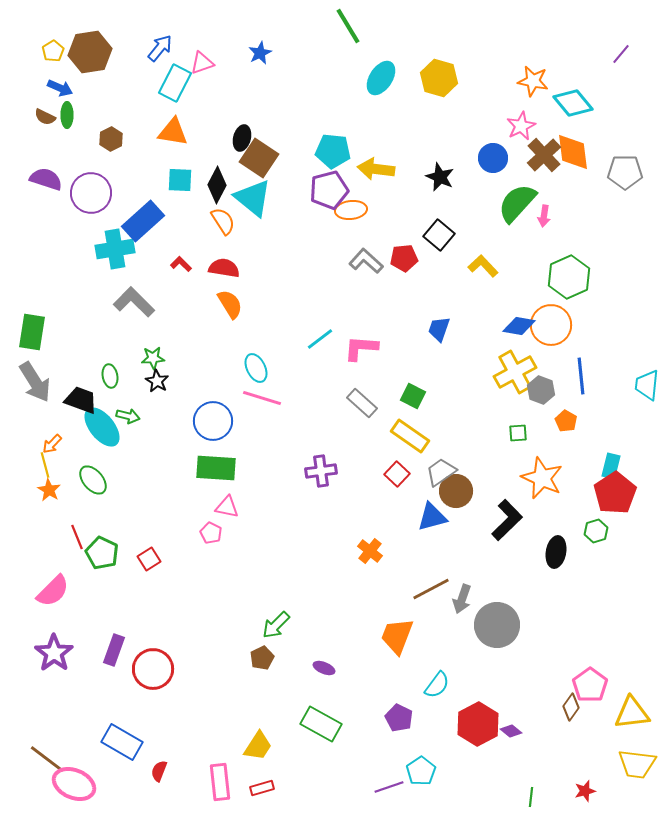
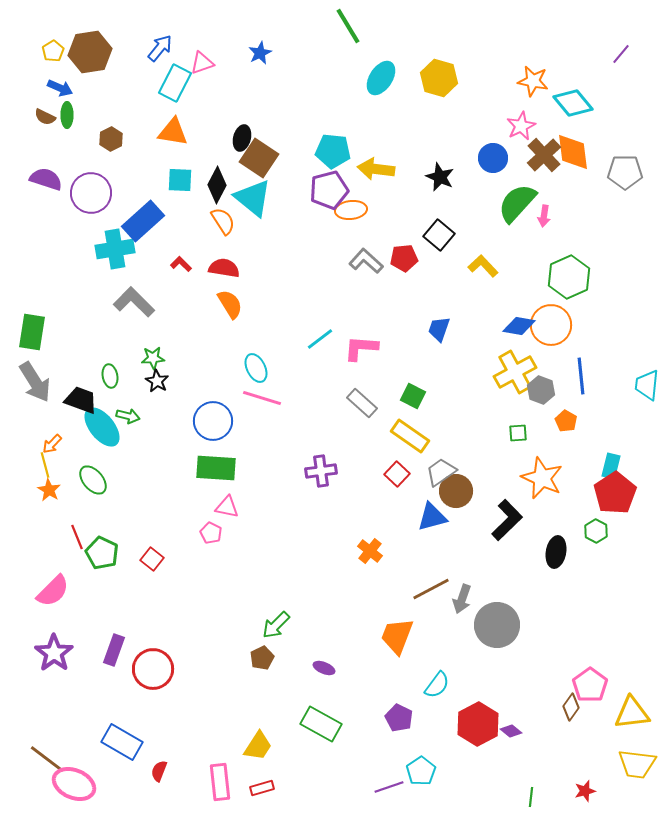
green hexagon at (596, 531): rotated 15 degrees counterclockwise
red square at (149, 559): moved 3 px right; rotated 20 degrees counterclockwise
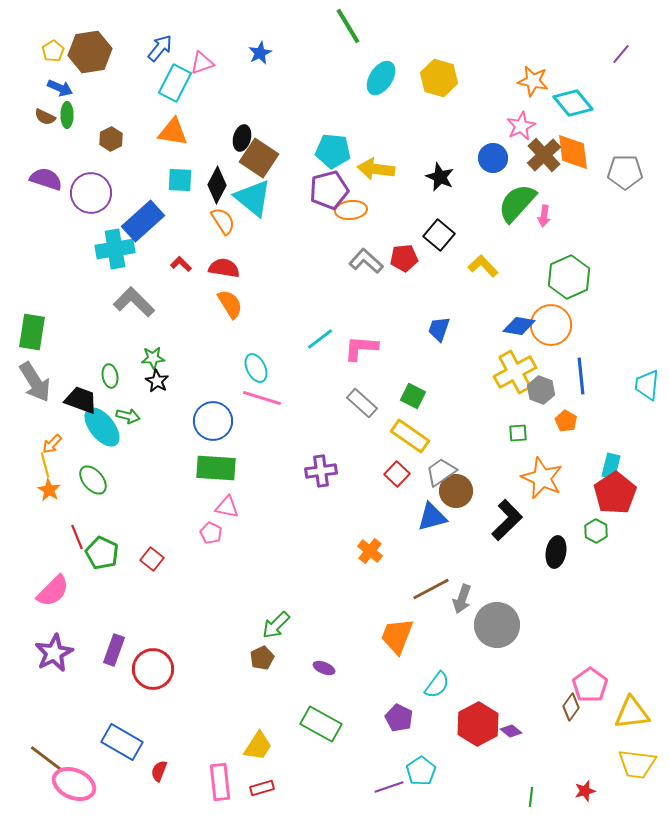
purple star at (54, 653): rotated 9 degrees clockwise
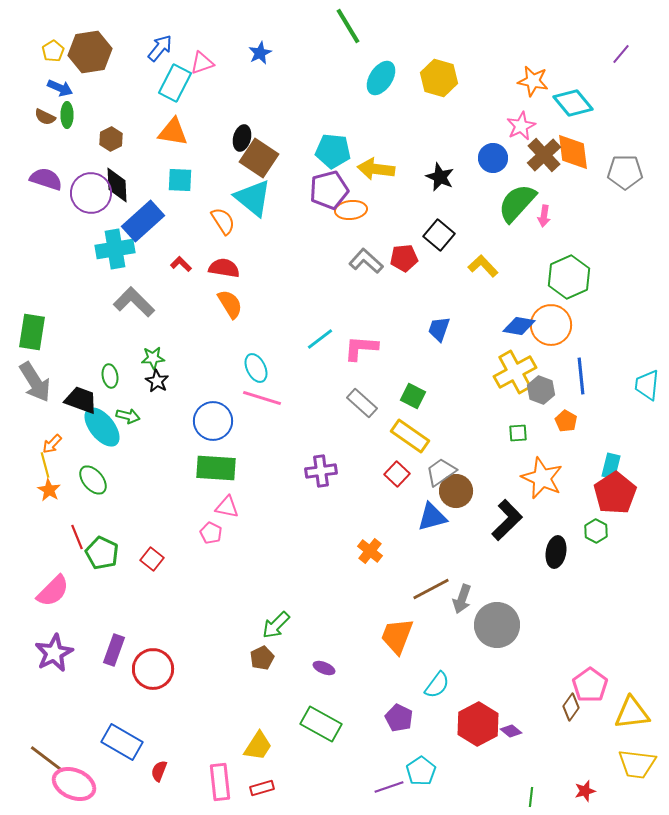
black diamond at (217, 185): moved 100 px left; rotated 30 degrees counterclockwise
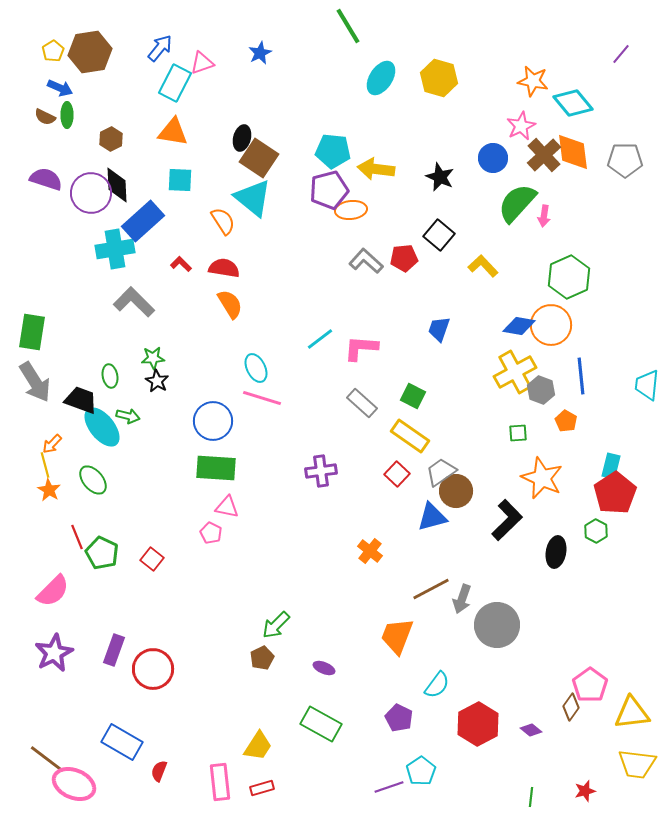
gray pentagon at (625, 172): moved 12 px up
purple diamond at (511, 731): moved 20 px right, 1 px up
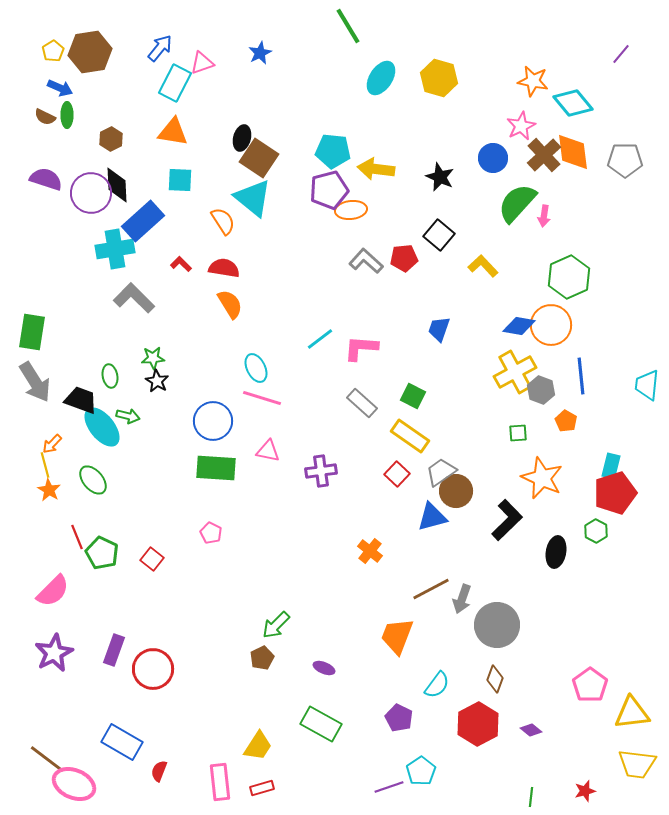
gray L-shape at (134, 302): moved 4 px up
red pentagon at (615, 493): rotated 15 degrees clockwise
pink triangle at (227, 507): moved 41 px right, 56 px up
brown diamond at (571, 707): moved 76 px left, 28 px up; rotated 16 degrees counterclockwise
